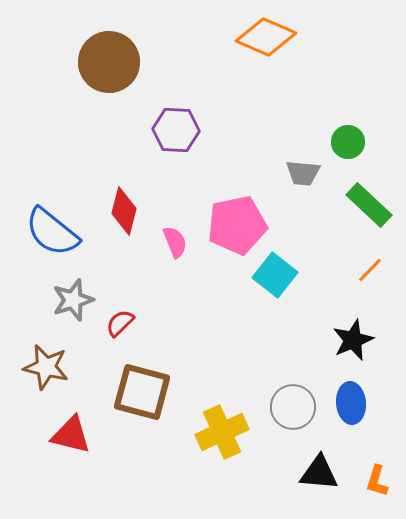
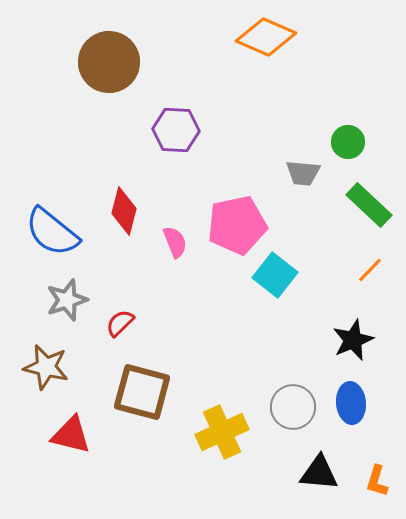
gray star: moved 6 px left
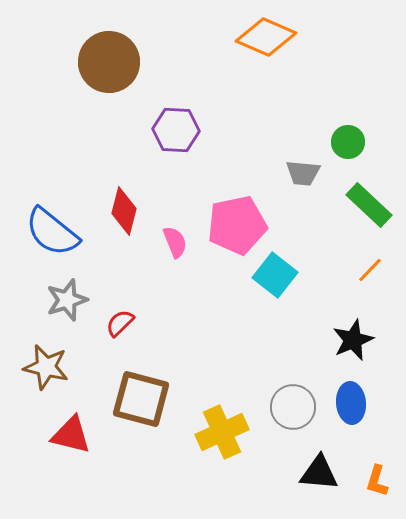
brown square: moved 1 px left, 7 px down
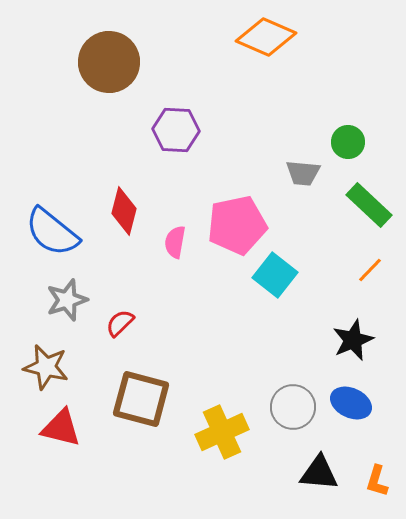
pink semicircle: rotated 148 degrees counterclockwise
blue ellipse: rotated 60 degrees counterclockwise
red triangle: moved 10 px left, 7 px up
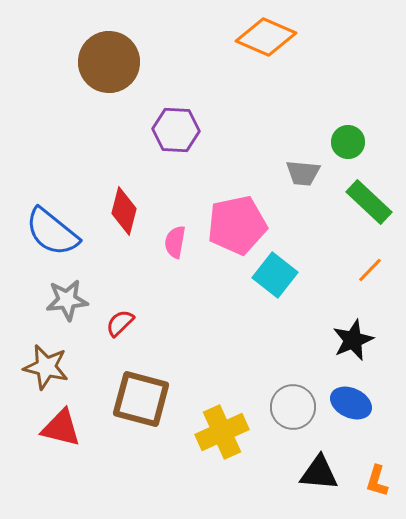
green rectangle: moved 3 px up
gray star: rotated 12 degrees clockwise
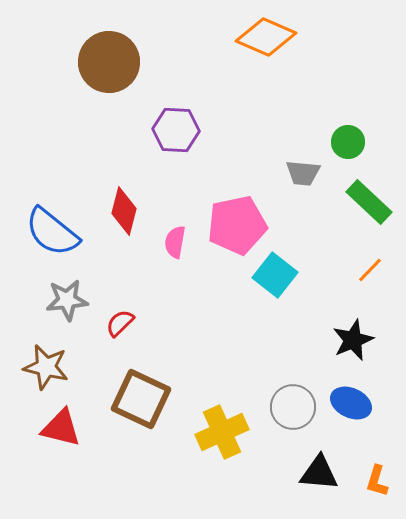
brown square: rotated 10 degrees clockwise
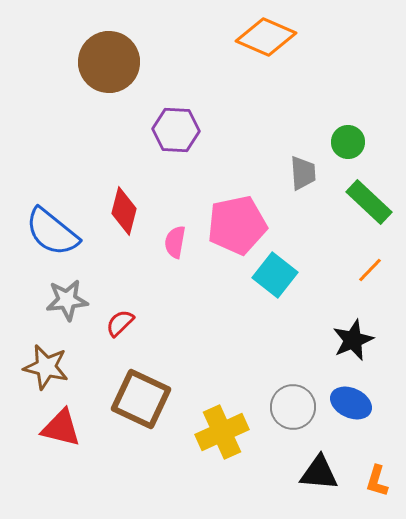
gray trapezoid: rotated 99 degrees counterclockwise
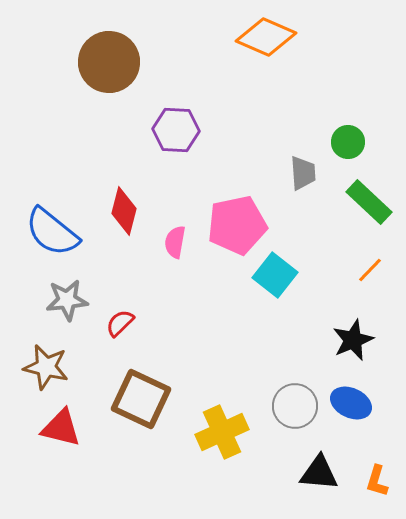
gray circle: moved 2 px right, 1 px up
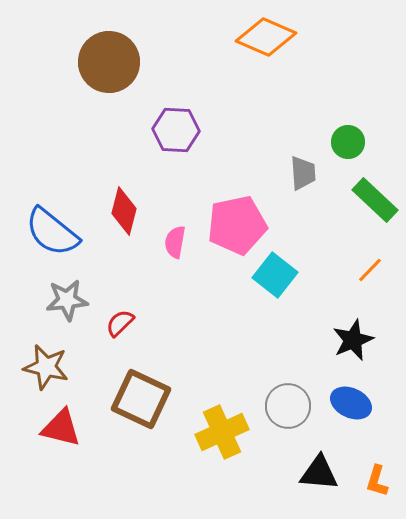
green rectangle: moved 6 px right, 2 px up
gray circle: moved 7 px left
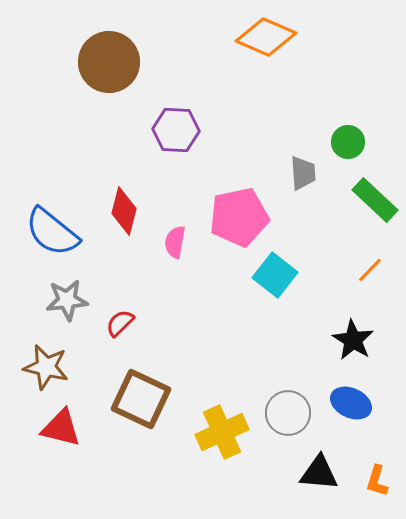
pink pentagon: moved 2 px right, 8 px up
black star: rotated 18 degrees counterclockwise
gray circle: moved 7 px down
